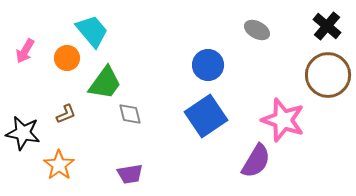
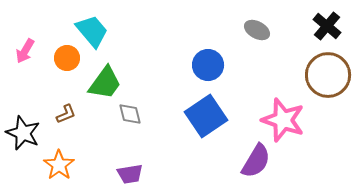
black star: rotated 12 degrees clockwise
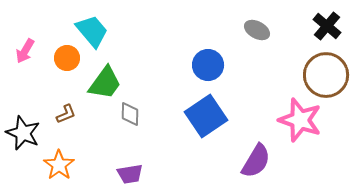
brown circle: moved 2 px left
gray diamond: rotated 15 degrees clockwise
pink star: moved 17 px right
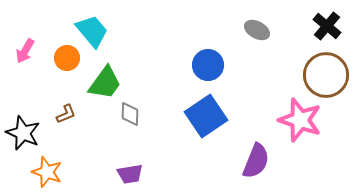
purple semicircle: rotated 9 degrees counterclockwise
orange star: moved 12 px left, 7 px down; rotated 16 degrees counterclockwise
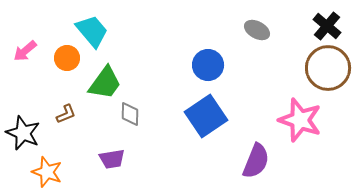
pink arrow: rotated 20 degrees clockwise
brown circle: moved 2 px right, 7 px up
purple trapezoid: moved 18 px left, 15 px up
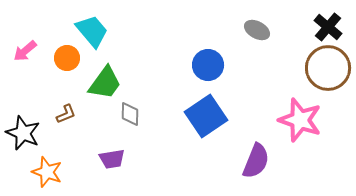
black cross: moved 1 px right, 1 px down
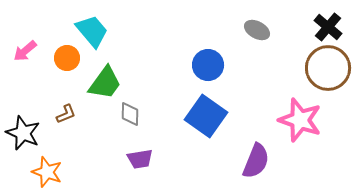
blue square: rotated 21 degrees counterclockwise
purple trapezoid: moved 28 px right
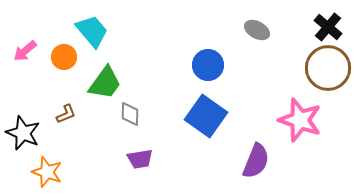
orange circle: moved 3 px left, 1 px up
